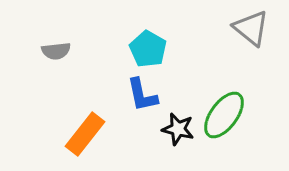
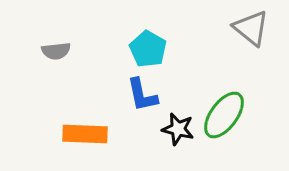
orange rectangle: rotated 54 degrees clockwise
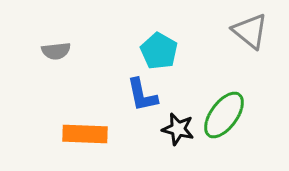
gray triangle: moved 1 px left, 3 px down
cyan pentagon: moved 11 px right, 2 px down
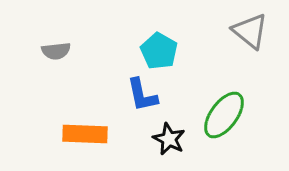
black star: moved 9 px left, 10 px down; rotated 12 degrees clockwise
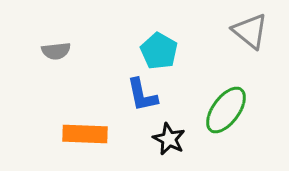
green ellipse: moved 2 px right, 5 px up
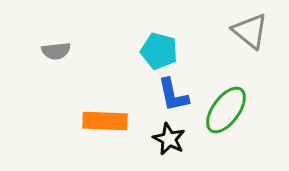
cyan pentagon: rotated 15 degrees counterclockwise
blue L-shape: moved 31 px right
orange rectangle: moved 20 px right, 13 px up
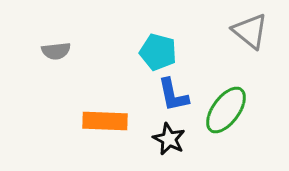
cyan pentagon: moved 1 px left, 1 px down
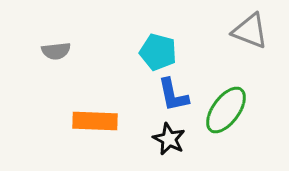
gray triangle: rotated 18 degrees counterclockwise
orange rectangle: moved 10 px left
